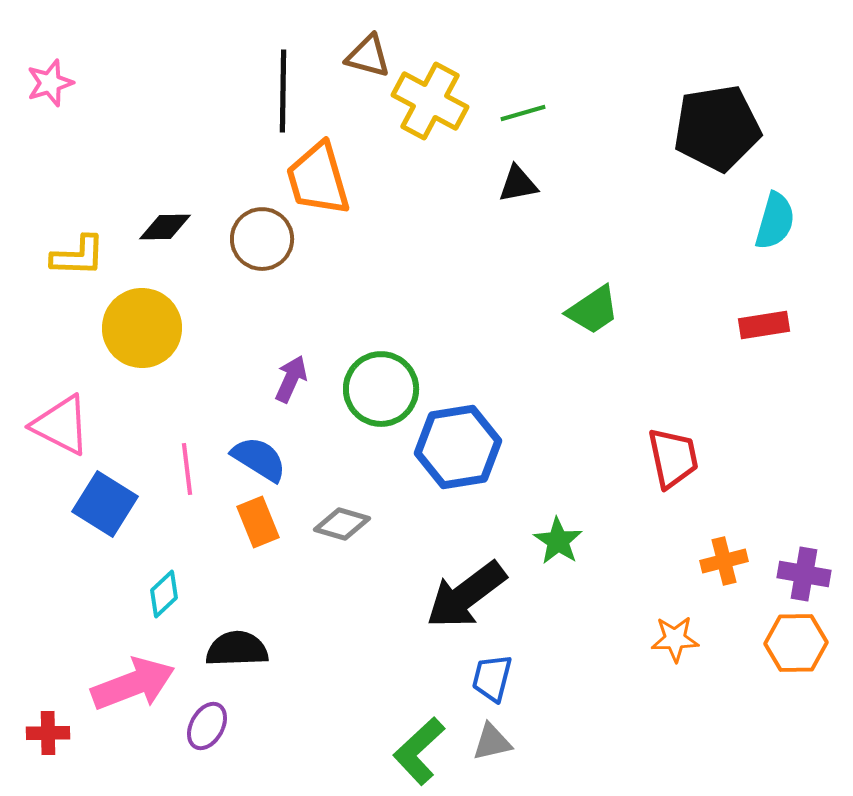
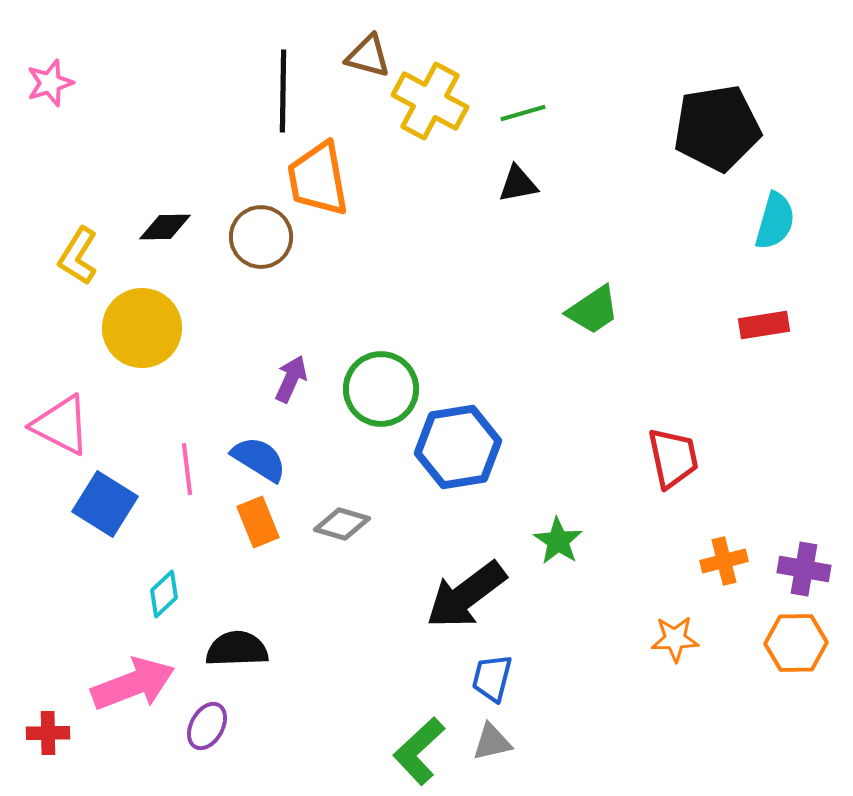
orange trapezoid: rotated 6 degrees clockwise
brown circle: moved 1 px left, 2 px up
yellow L-shape: rotated 120 degrees clockwise
purple cross: moved 5 px up
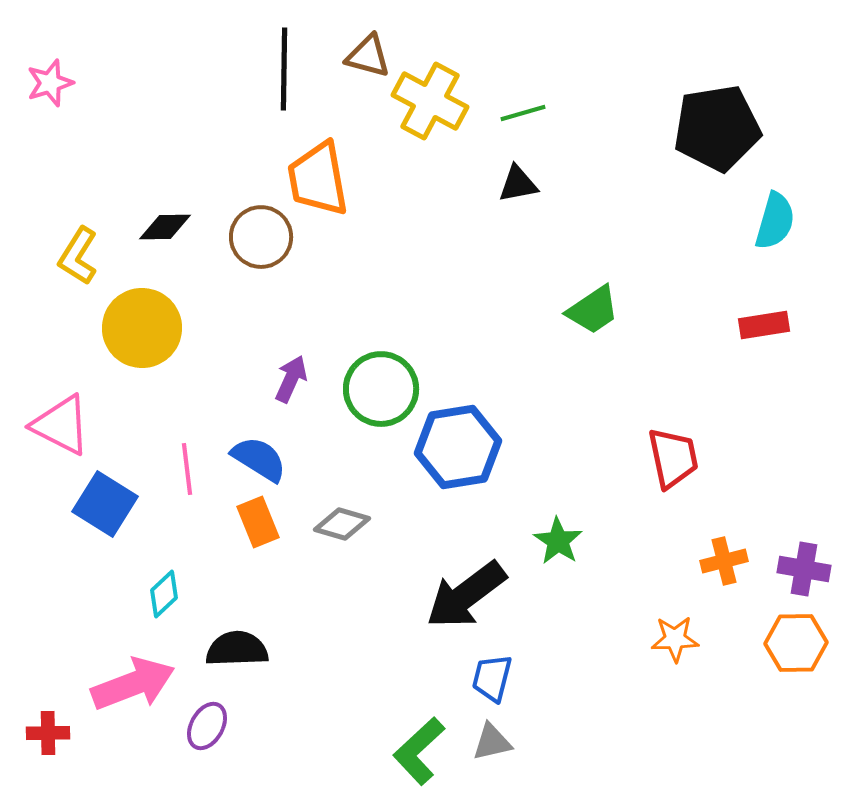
black line: moved 1 px right, 22 px up
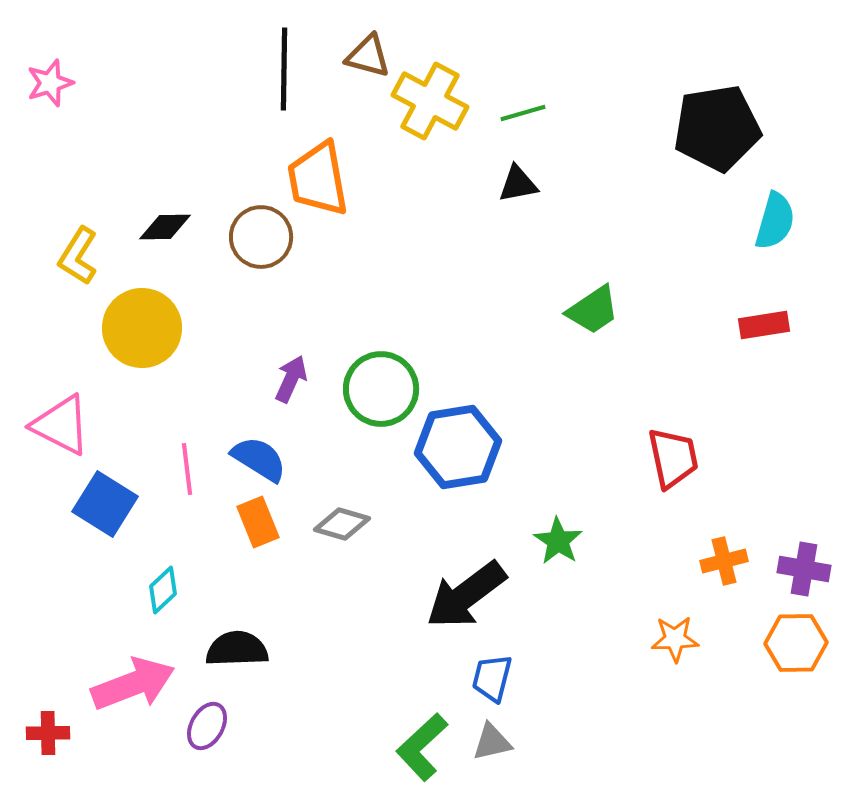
cyan diamond: moved 1 px left, 4 px up
green L-shape: moved 3 px right, 4 px up
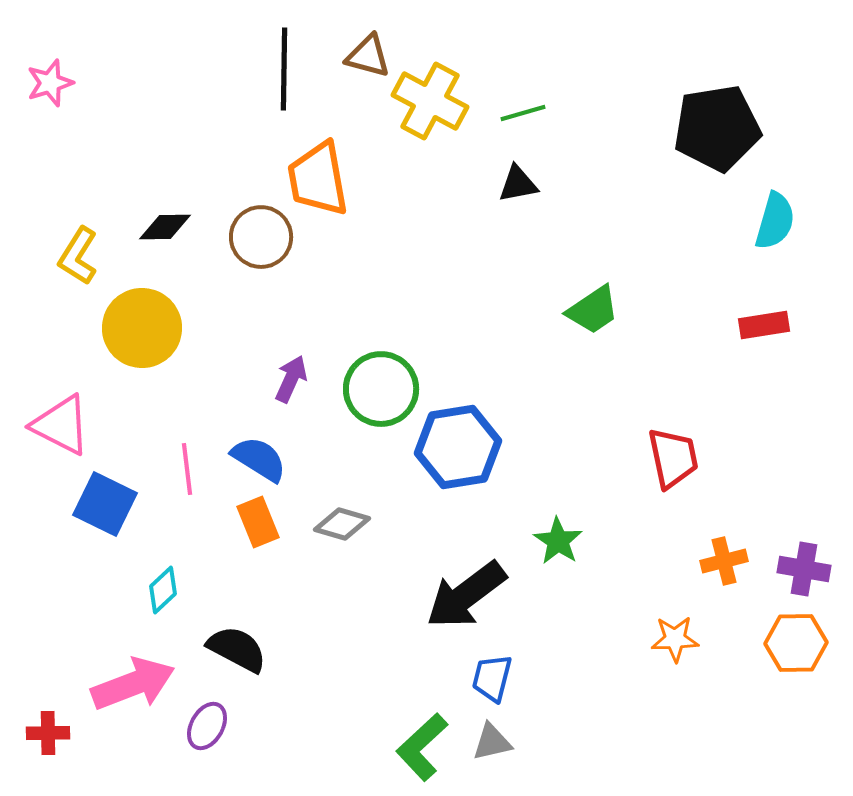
blue square: rotated 6 degrees counterclockwise
black semicircle: rotated 30 degrees clockwise
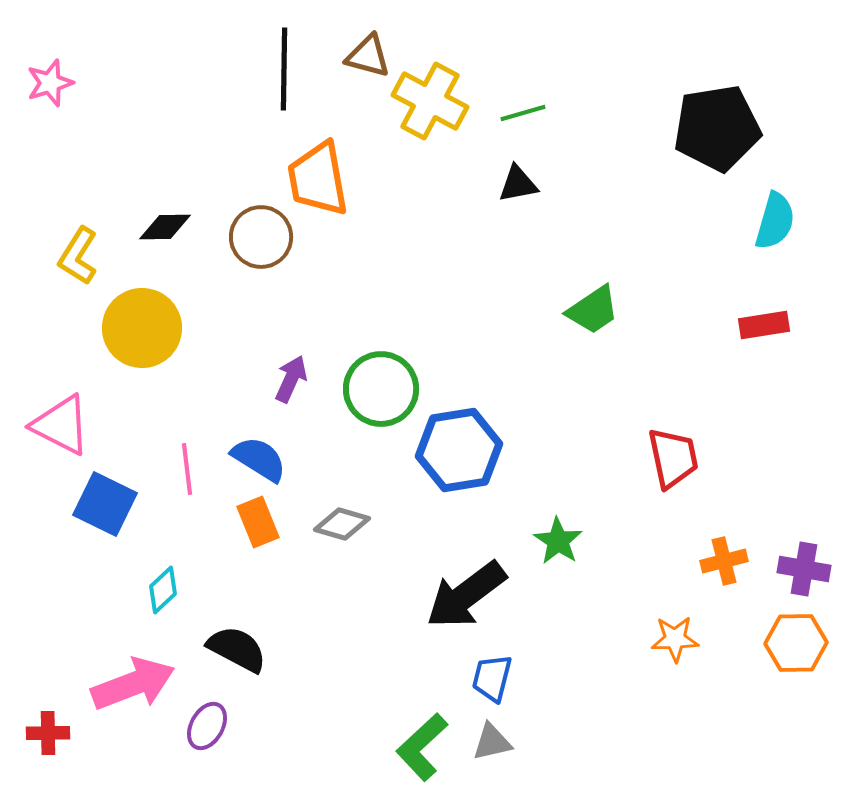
blue hexagon: moved 1 px right, 3 px down
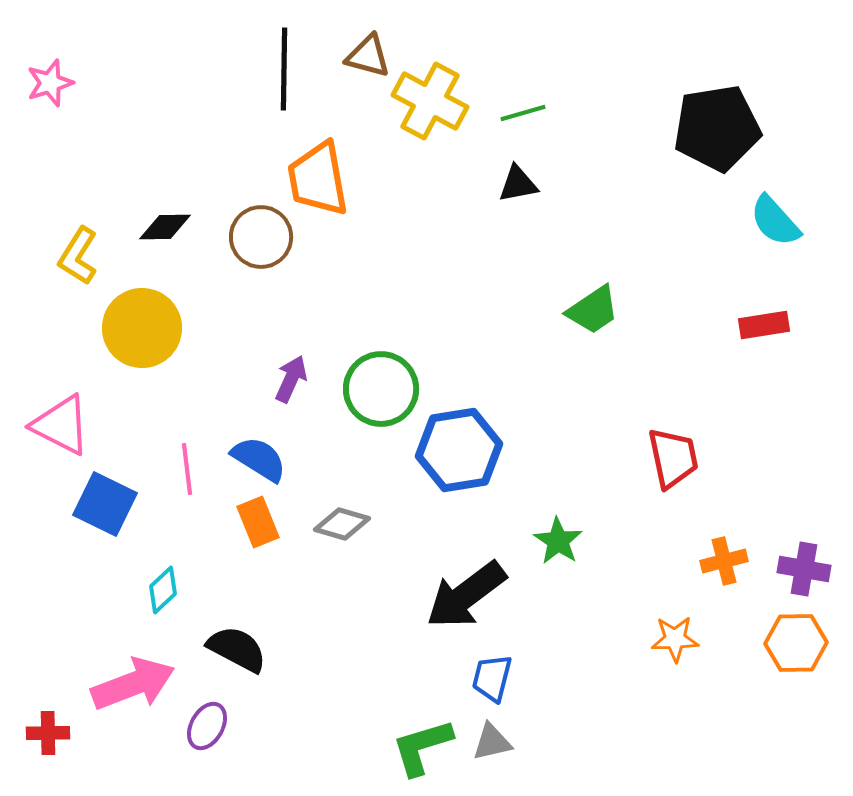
cyan semicircle: rotated 122 degrees clockwise
green L-shape: rotated 26 degrees clockwise
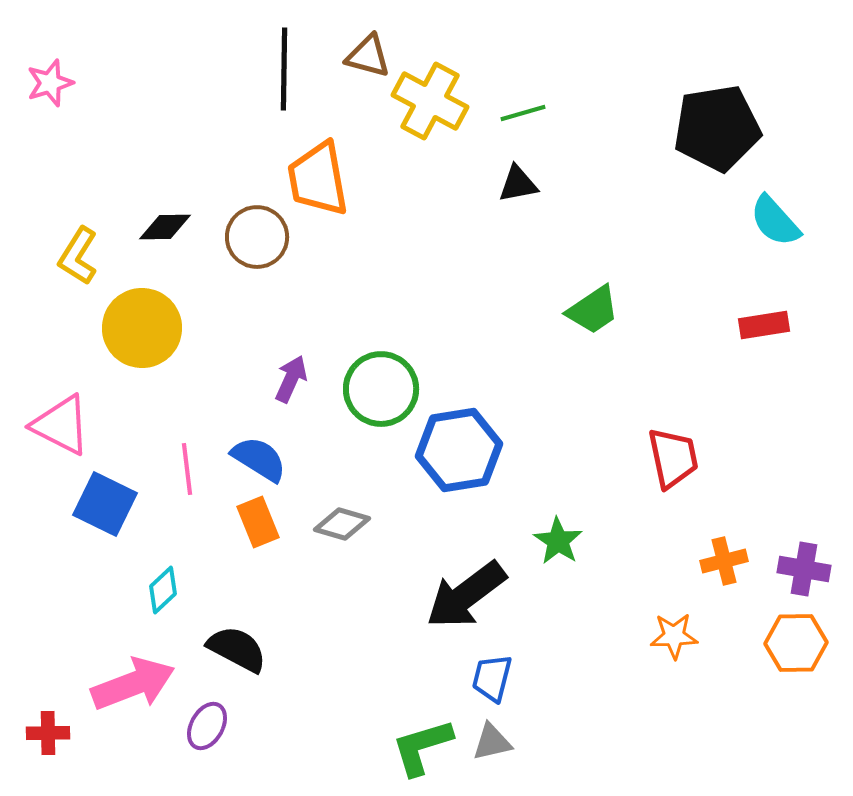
brown circle: moved 4 px left
orange star: moved 1 px left, 3 px up
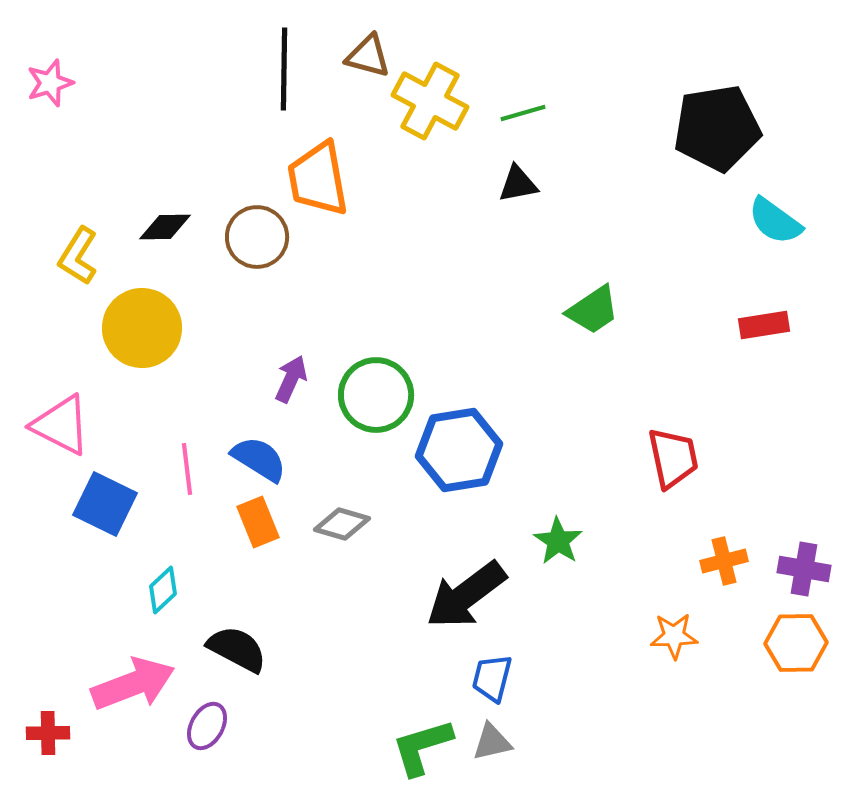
cyan semicircle: rotated 12 degrees counterclockwise
green circle: moved 5 px left, 6 px down
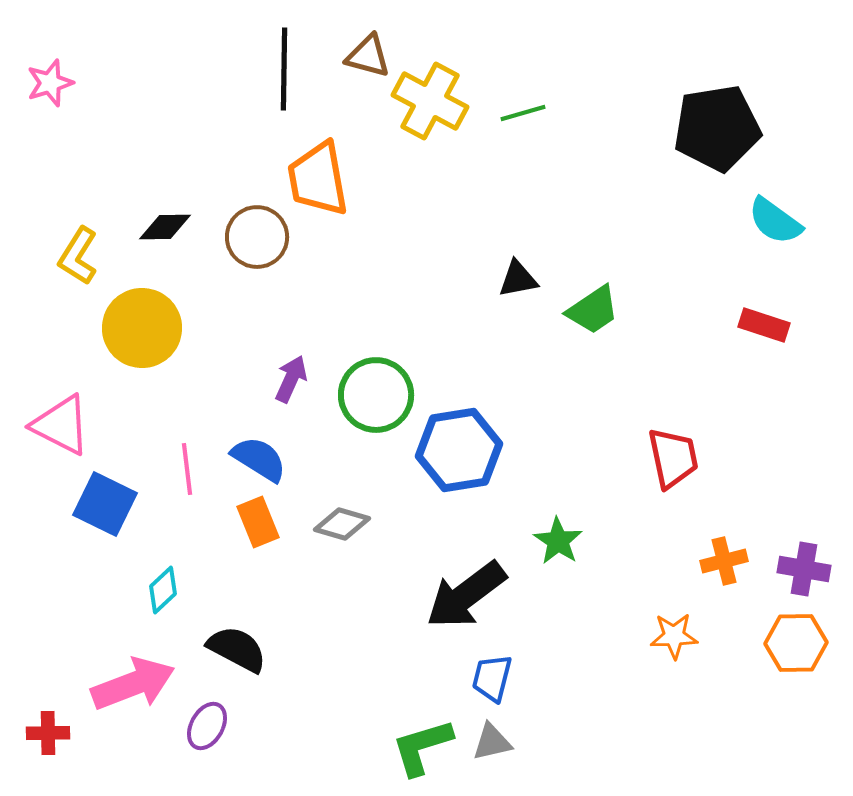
black triangle: moved 95 px down
red rectangle: rotated 27 degrees clockwise
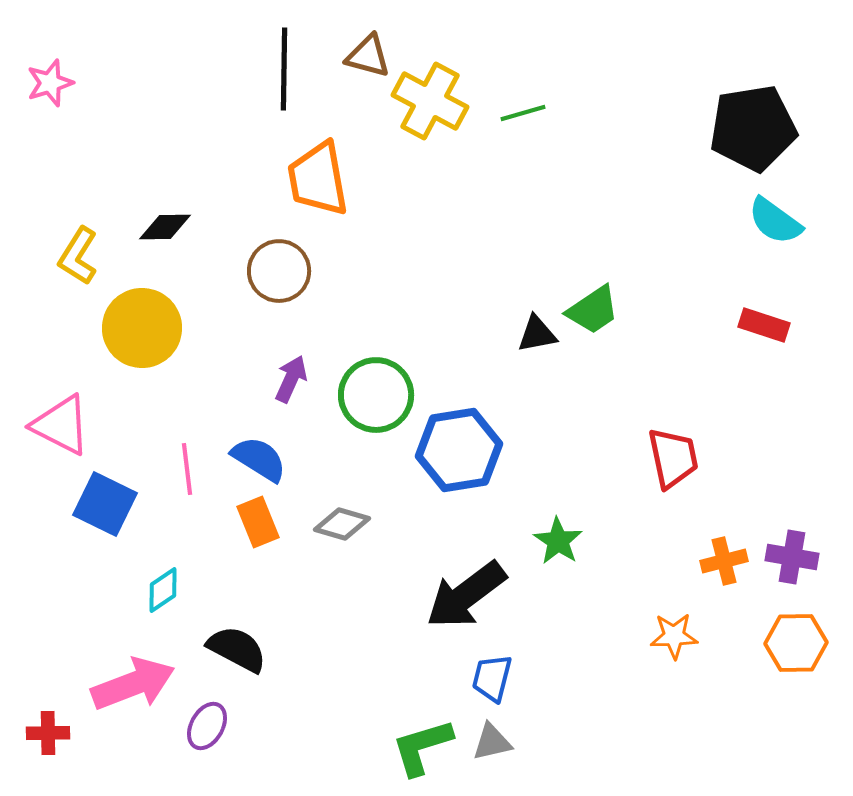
black pentagon: moved 36 px right
brown circle: moved 22 px right, 34 px down
black triangle: moved 19 px right, 55 px down
purple cross: moved 12 px left, 12 px up
cyan diamond: rotated 9 degrees clockwise
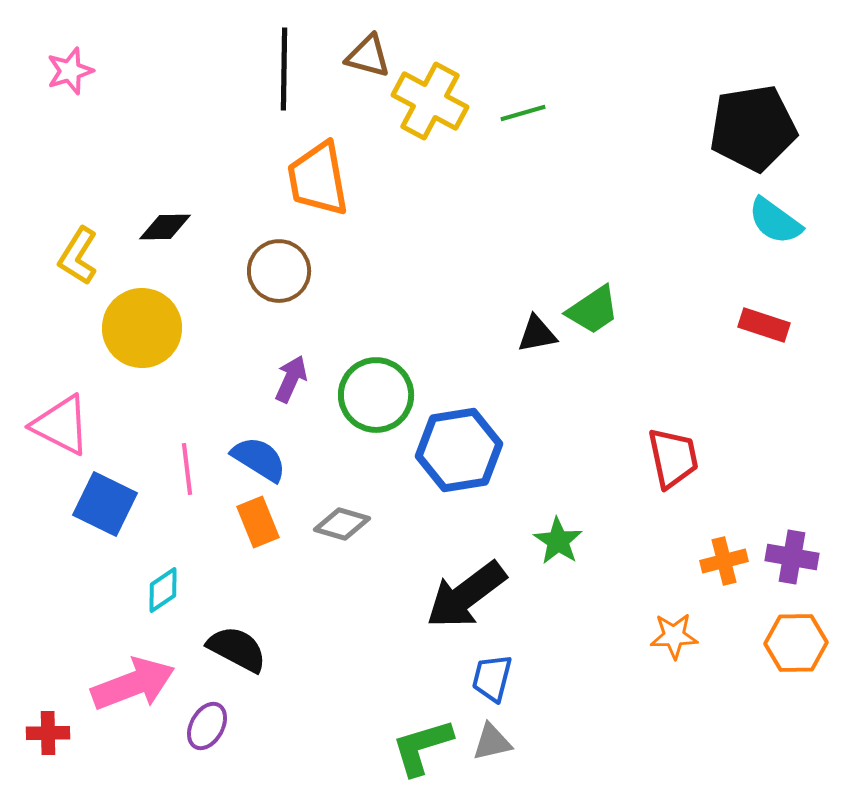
pink star: moved 20 px right, 12 px up
